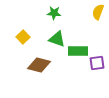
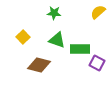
yellow semicircle: rotated 28 degrees clockwise
green triangle: moved 1 px down
green rectangle: moved 2 px right, 2 px up
purple square: rotated 35 degrees clockwise
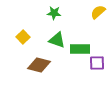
purple square: rotated 28 degrees counterclockwise
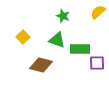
green star: moved 9 px right, 3 px down; rotated 16 degrees clockwise
brown diamond: moved 2 px right
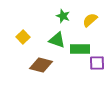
yellow semicircle: moved 8 px left, 8 px down
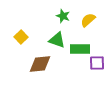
yellow semicircle: moved 2 px left
yellow square: moved 2 px left
brown diamond: moved 1 px left, 1 px up; rotated 20 degrees counterclockwise
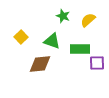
green triangle: moved 5 px left, 1 px down
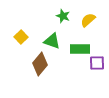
brown diamond: rotated 45 degrees counterclockwise
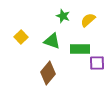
brown diamond: moved 8 px right, 9 px down
